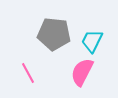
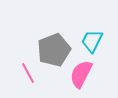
gray pentagon: moved 16 px down; rotated 28 degrees counterclockwise
pink semicircle: moved 1 px left, 2 px down
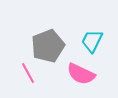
gray pentagon: moved 6 px left, 4 px up
pink semicircle: rotated 92 degrees counterclockwise
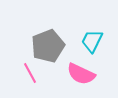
pink line: moved 2 px right
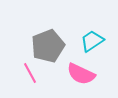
cyan trapezoid: rotated 30 degrees clockwise
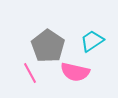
gray pentagon: rotated 16 degrees counterclockwise
pink semicircle: moved 6 px left, 2 px up; rotated 12 degrees counterclockwise
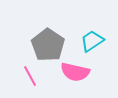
gray pentagon: moved 1 px up
pink line: moved 3 px down
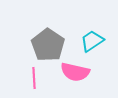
pink line: moved 4 px right, 2 px down; rotated 25 degrees clockwise
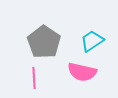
gray pentagon: moved 4 px left, 3 px up
pink semicircle: moved 7 px right
